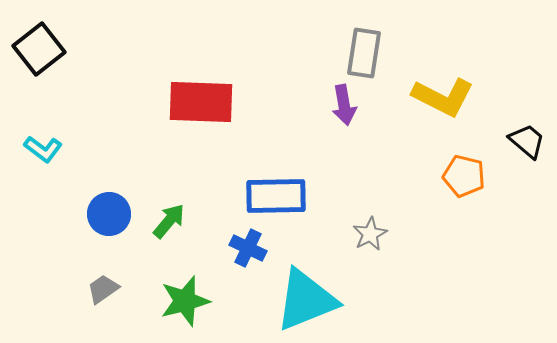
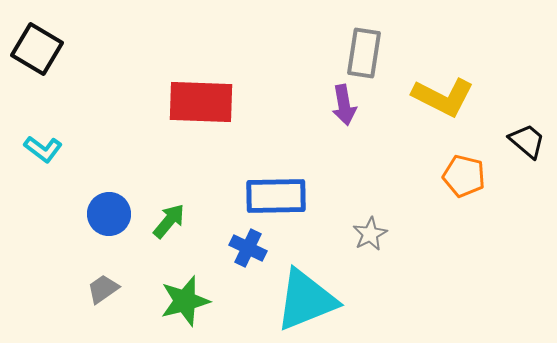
black square: moved 2 px left; rotated 21 degrees counterclockwise
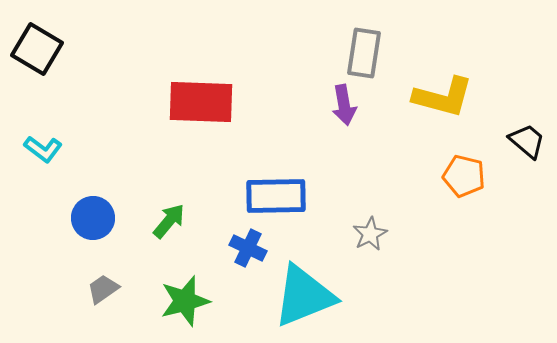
yellow L-shape: rotated 12 degrees counterclockwise
blue circle: moved 16 px left, 4 px down
cyan triangle: moved 2 px left, 4 px up
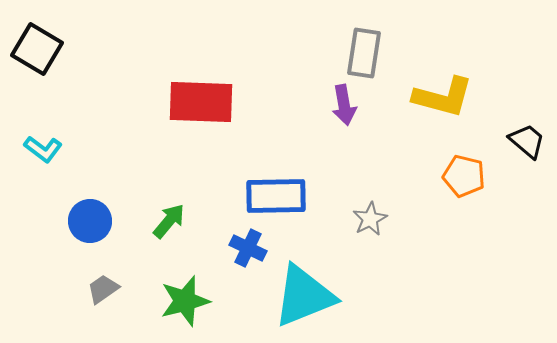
blue circle: moved 3 px left, 3 px down
gray star: moved 15 px up
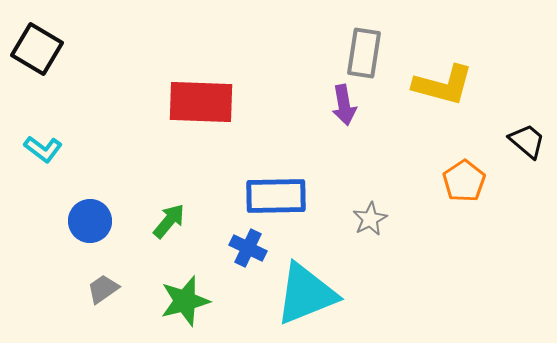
yellow L-shape: moved 12 px up
orange pentagon: moved 5 px down; rotated 24 degrees clockwise
cyan triangle: moved 2 px right, 2 px up
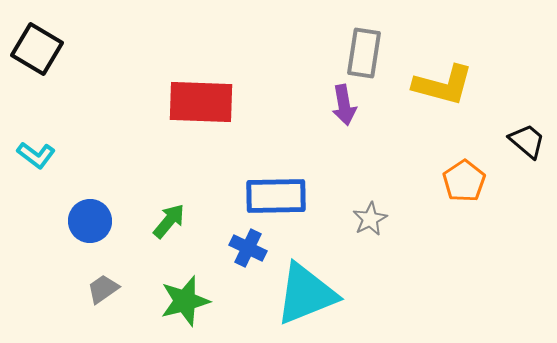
cyan L-shape: moved 7 px left, 6 px down
